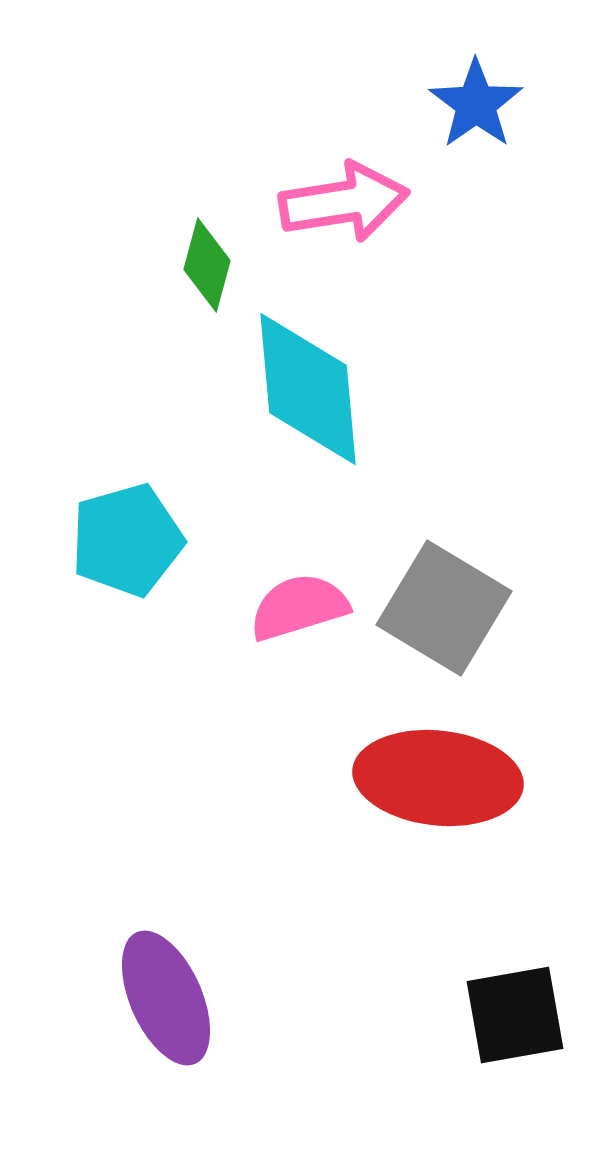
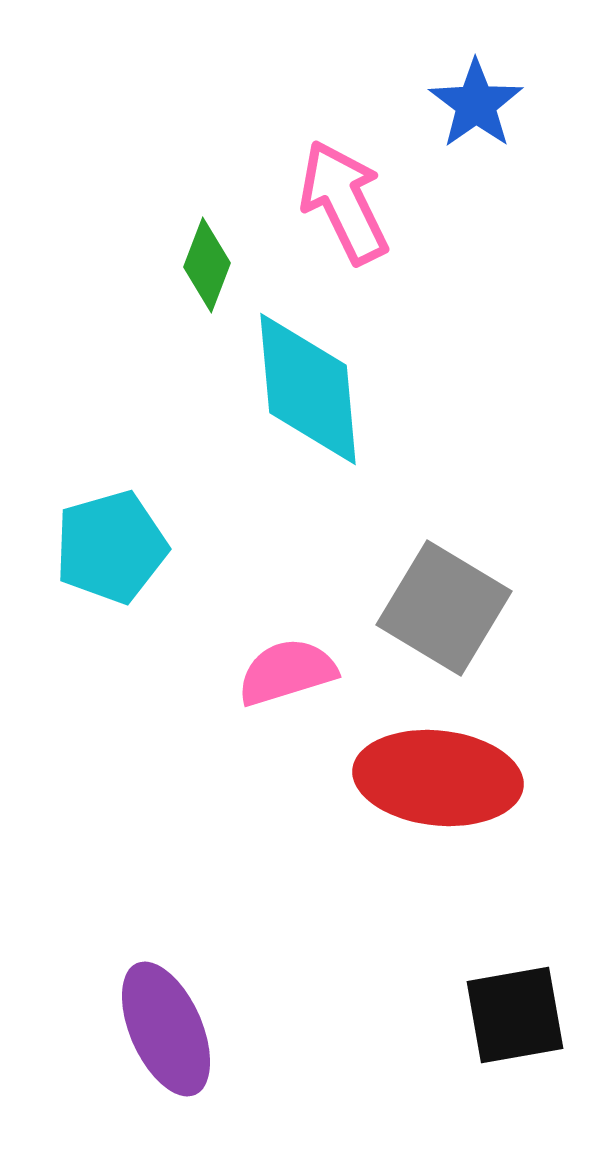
pink arrow: rotated 107 degrees counterclockwise
green diamond: rotated 6 degrees clockwise
cyan pentagon: moved 16 px left, 7 px down
pink semicircle: moved 12 px left, 65 px down
purple ellipse: moved 31 px down
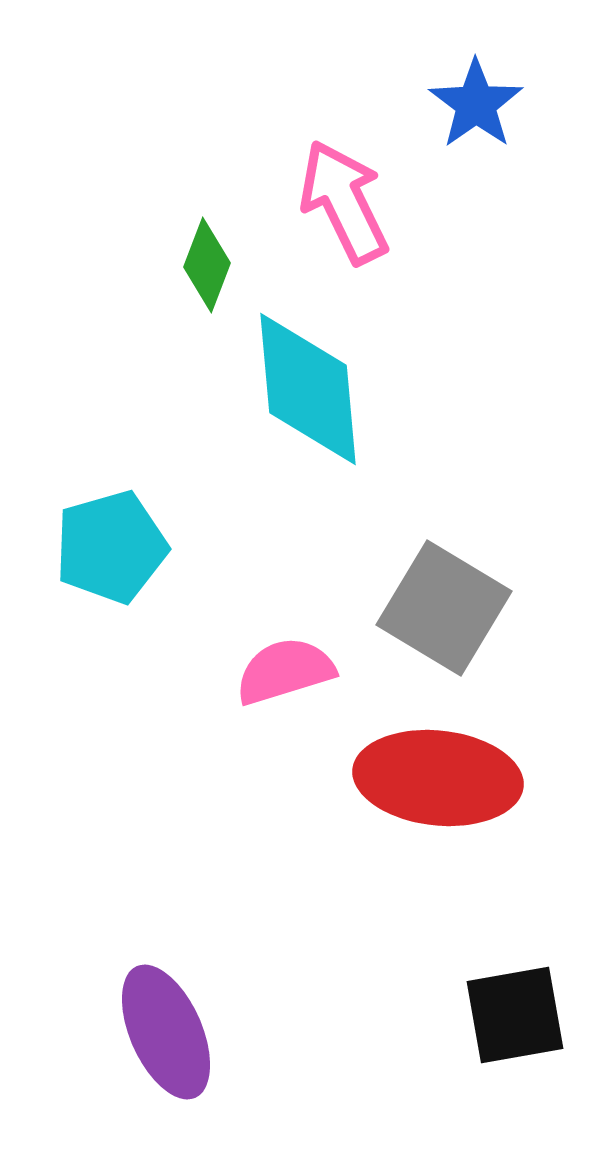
pink semicircle: moved 2 px left, 1 px up
purple ellipse: moved 3 px down
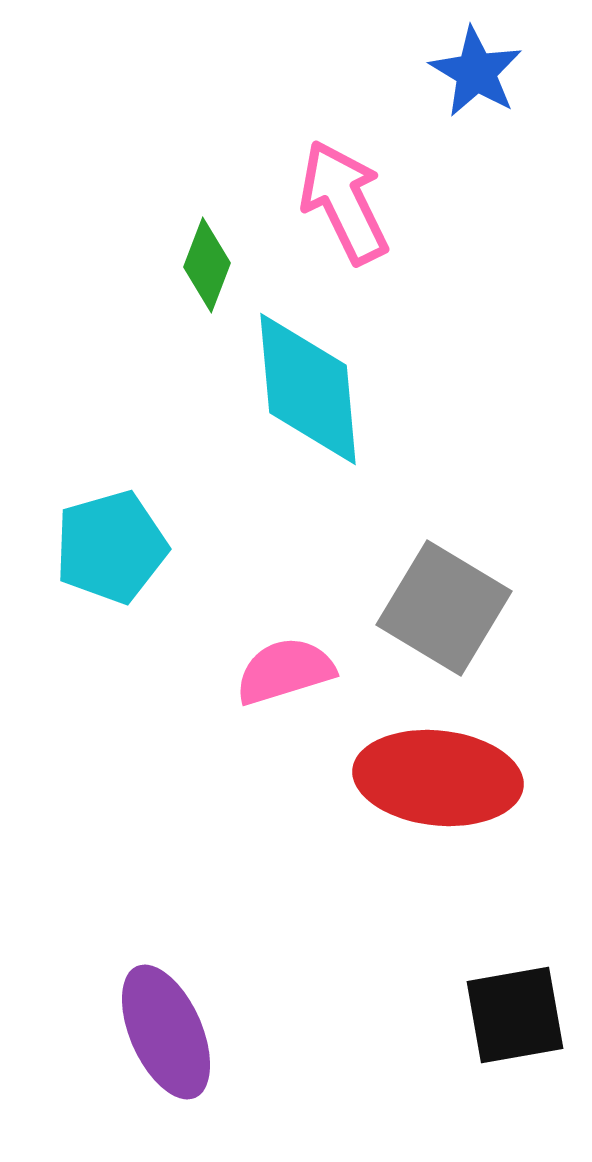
blue star: moved 32 px up; rotated 6 degrees counterclockwise
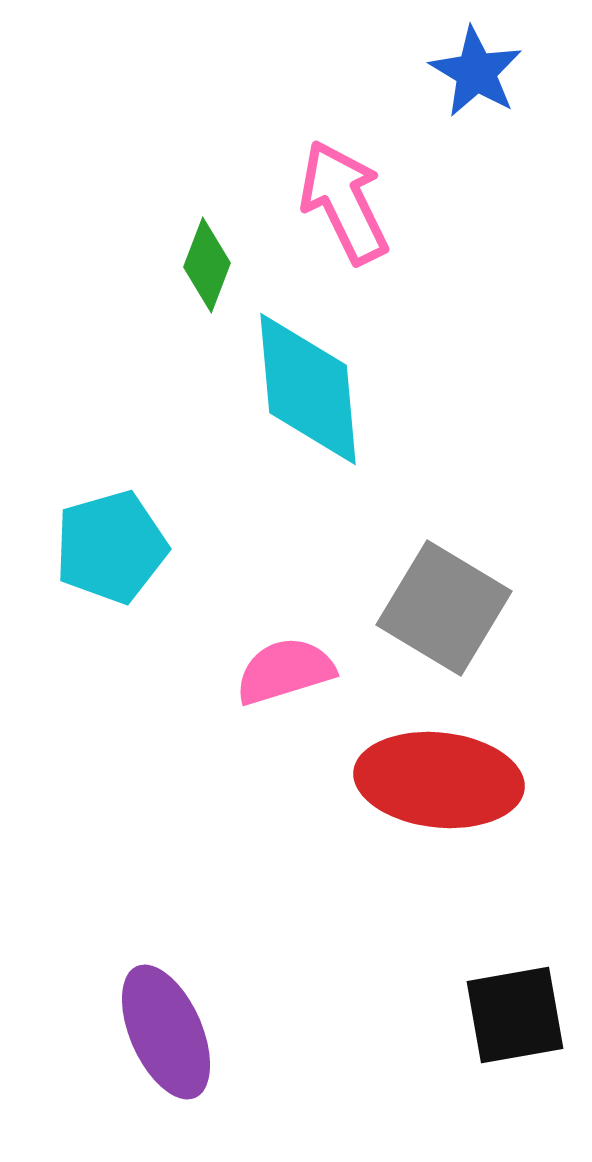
red ellipse: moved 1 px right, 2 px down
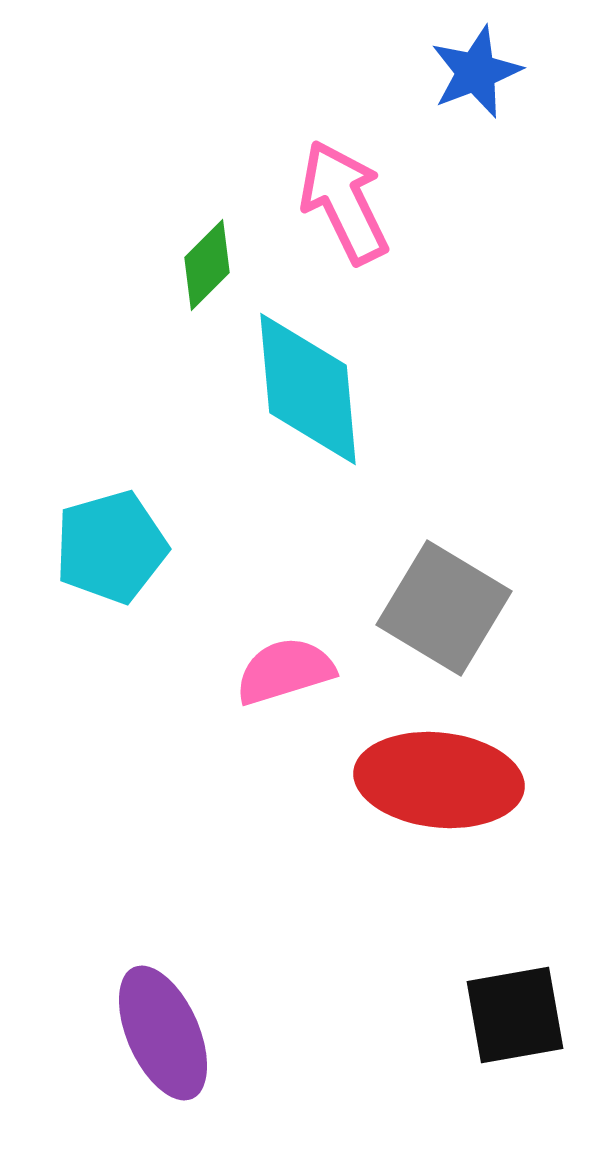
blue star: rotated 20 degrees clockwise
green diamond: rotated 24 degrees clockwise
purple ellipse: moved 3 px left, 1 px down
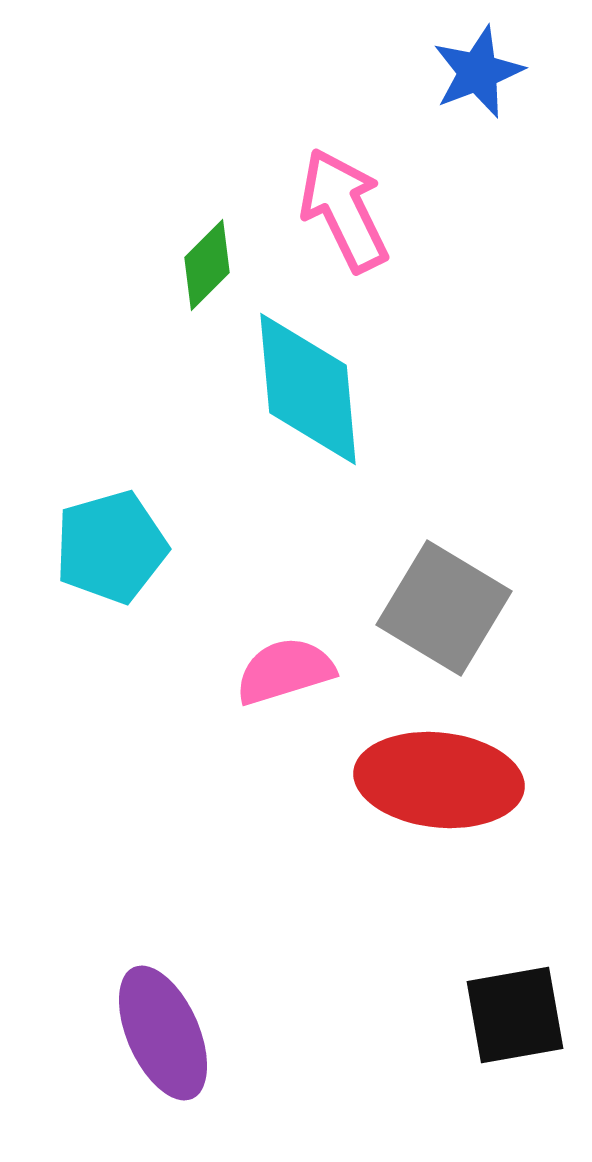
blue star: moved 2 px right
pink arrow: moved 8 px down
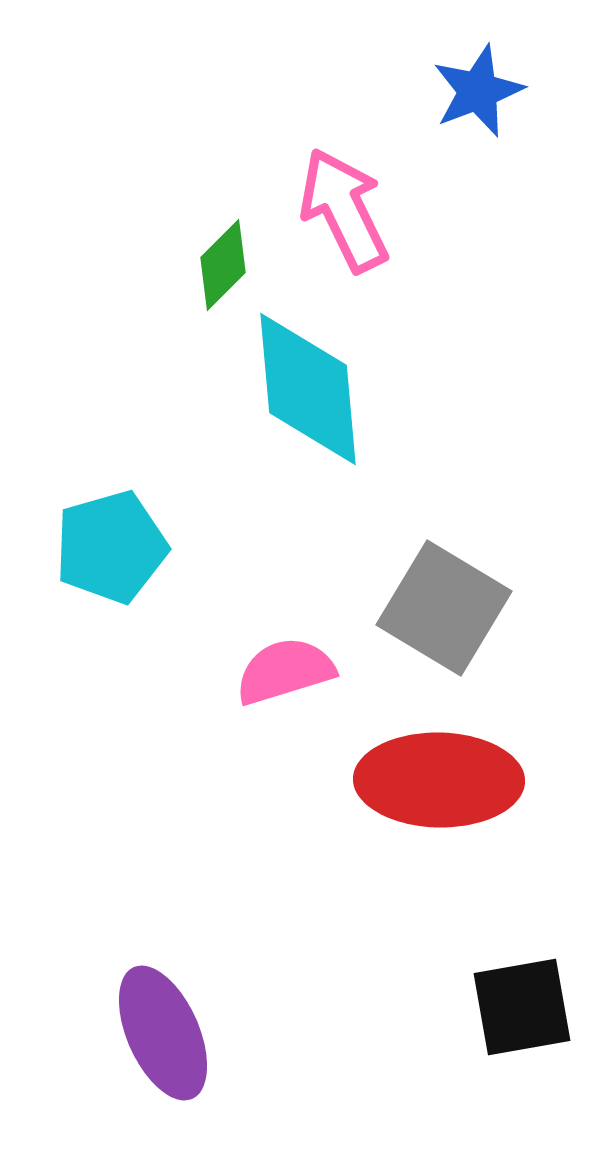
blue star: moved 19 px down
green diamond: moved 16 px right
red ellipse: rotated 5 degrees counterclockwise
black square: moved 7 px right, 8 px up
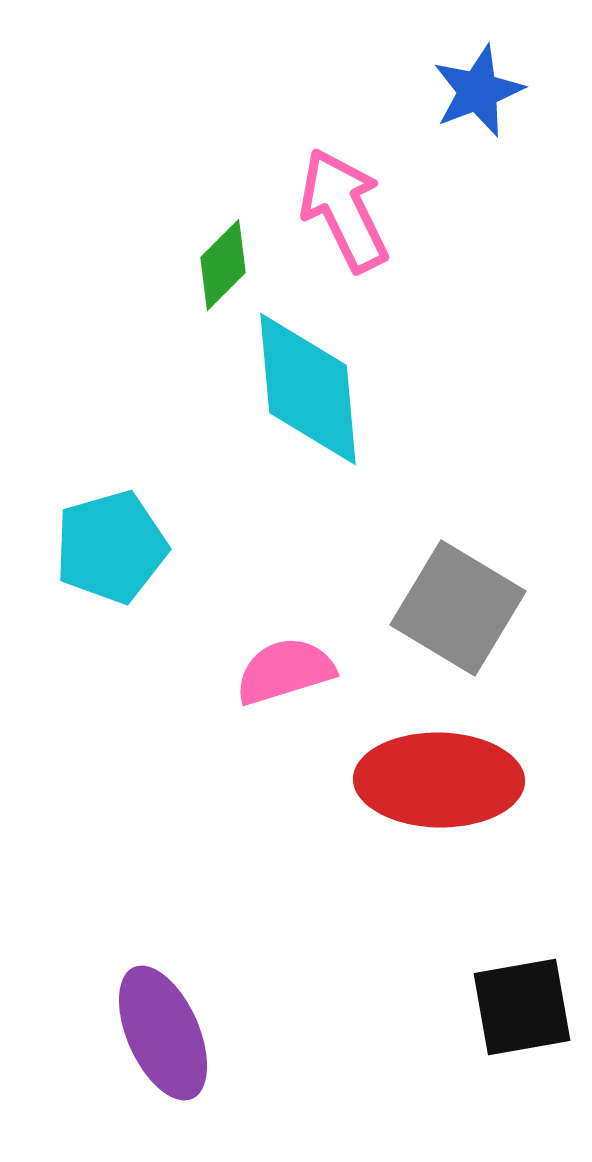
gray square: moved 14 px right
